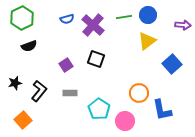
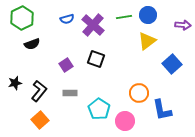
black semicircle: moved 3 px right, 2 px up
orange square: moved 17 px right
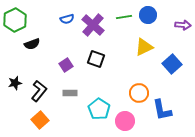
green hexagon: moved 7 px left, 2 px down
yellow triangle: moved 3 px left, 6 px down; rotated 12 degrees clockwise
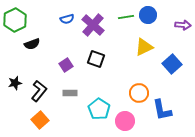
green line: moved 2 px right
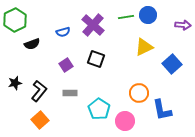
blue semicircle: moved 4 px left, 13 px down
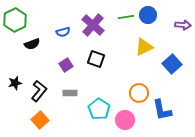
pink circle: moved 1 px up
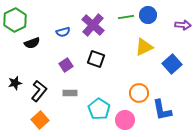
black semicircle: moved 1 px up
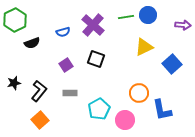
black star: moved 1 px left
cyan pentagon: rotated 10 degrees clockwise
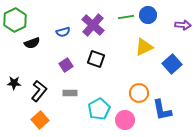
black star: rotated 16 degrees clockwise
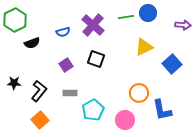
blue circle: moved 2 px up
cyan pentagon: moved 6 px left, 1 px down
